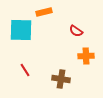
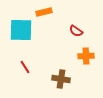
red line: moved 3 px up
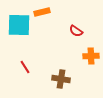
orange rectangle: moved 2 px left
cyan square: moved 2 px left, 5 px up
orange cross: moved 5 px right
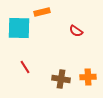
cyan square: moved 3 px down
orange cross: moved 3 px left, 21 px down
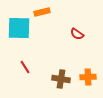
red semicircle: moved 1 px right, 3 px down
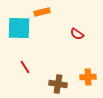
brown cross: moved 3 px left, 5 px down
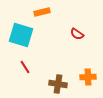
cyan square: moved 2 px right, 7 px down; rotated 15 degrees clockwise
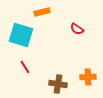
red semicircle: moved 5 px up
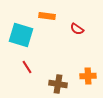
orange rectangle: moved 5 px right, 4 px down; rotated 21 degrees clockwise
red line: moved 2 px right
orange cross: moved 1 px up
